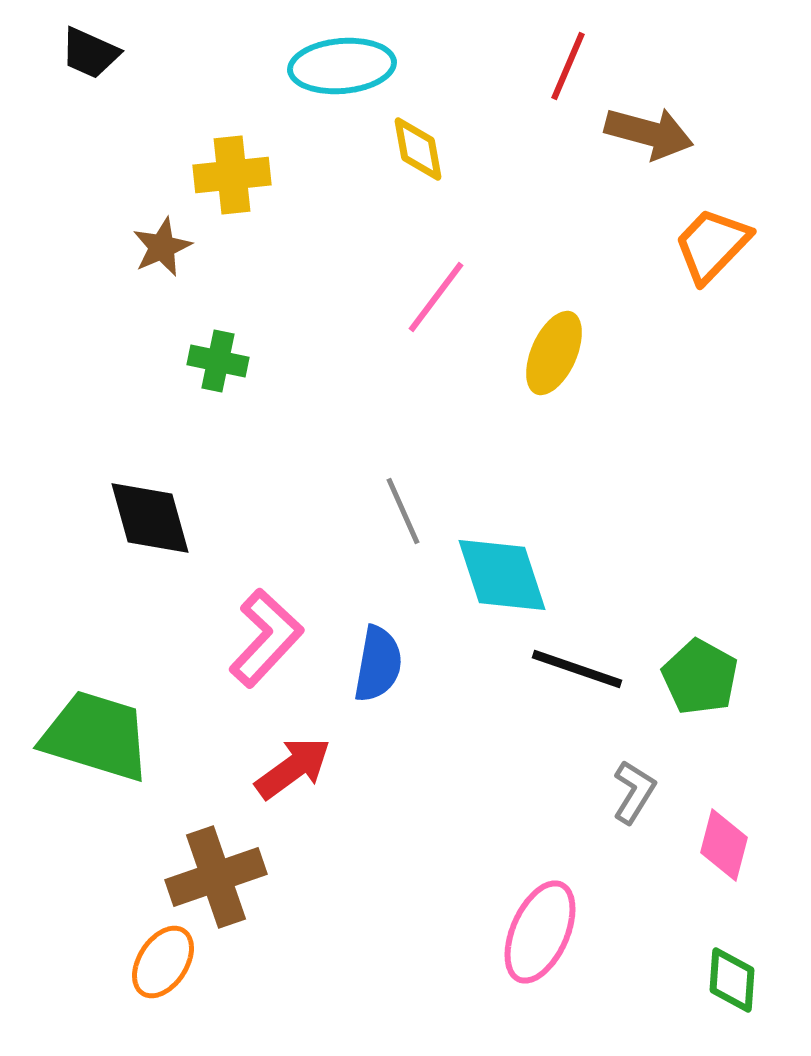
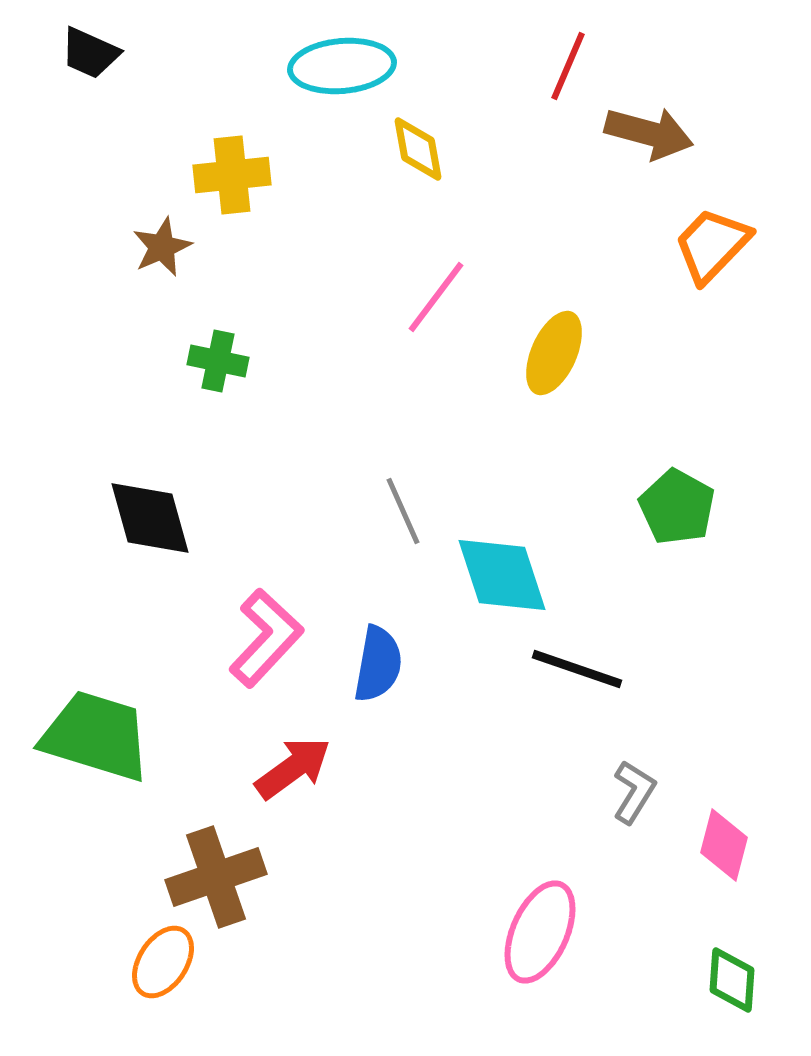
green pentagon: moved 23 px left, 170 px up
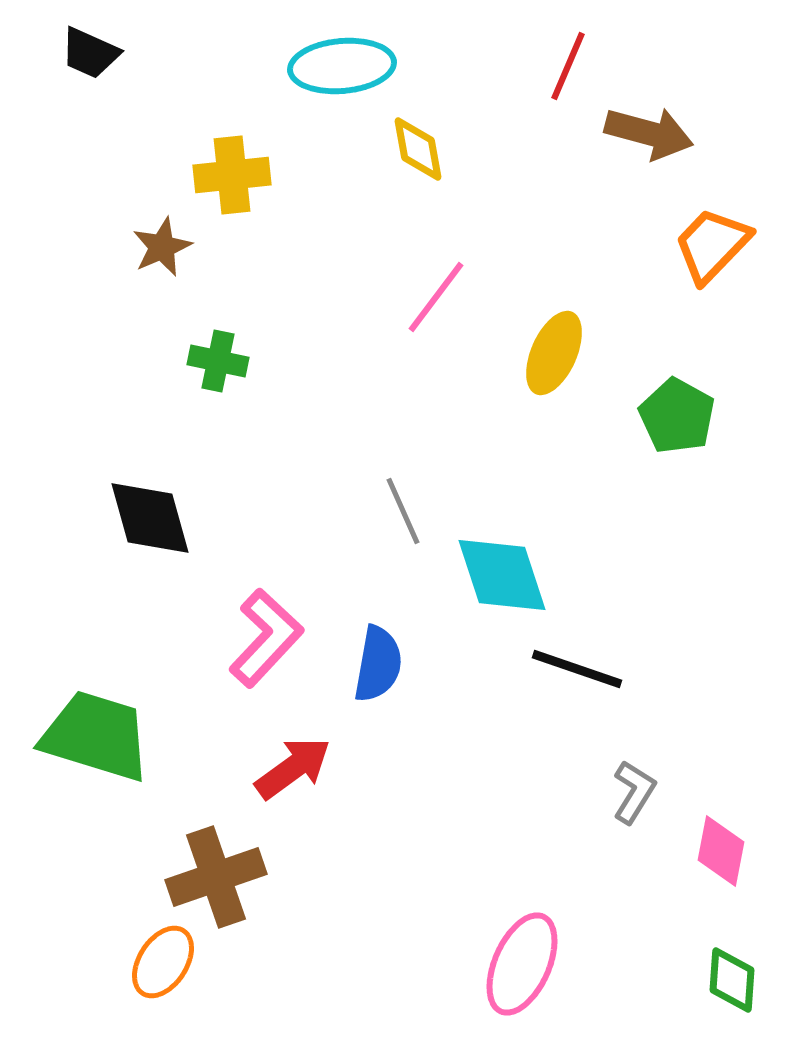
green pentagon: moved 91 px up
pink diamond: moved 3 px left, 6 px down; rotated 4 degrees counterclockwise
pink ellipse: moved 18 px left, 32 px down
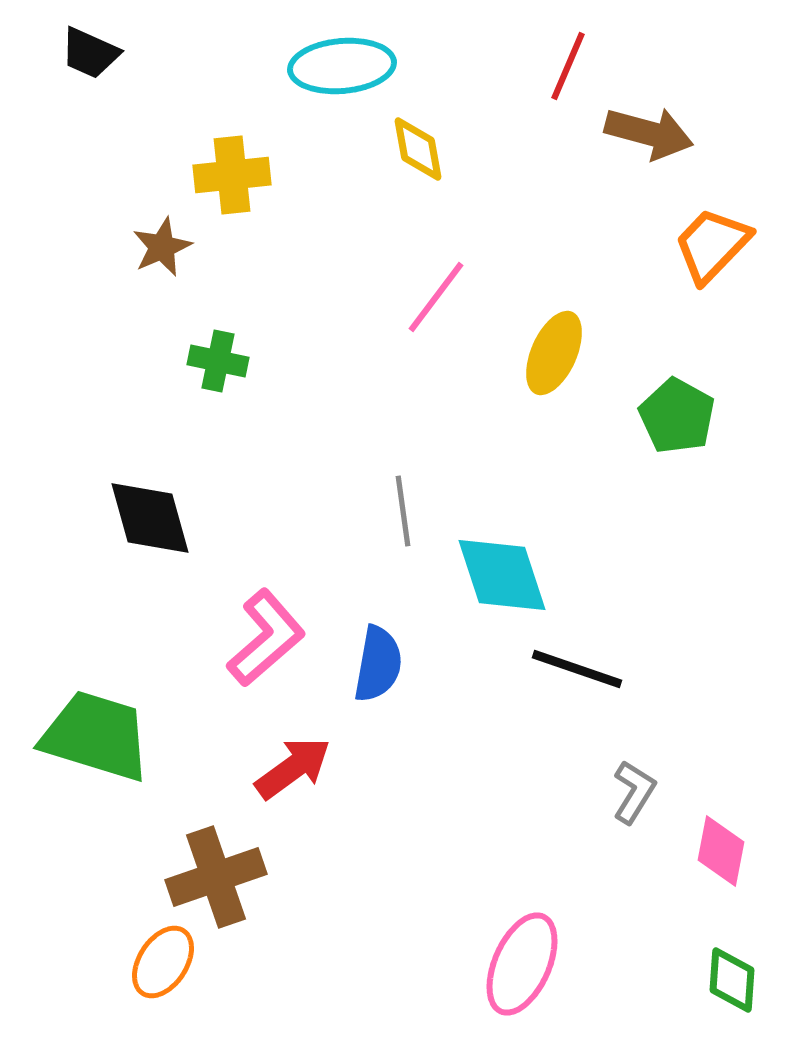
gray line: rotated 16 degrees clockwise
pink L-shape: rotated 6 degrees clockwise
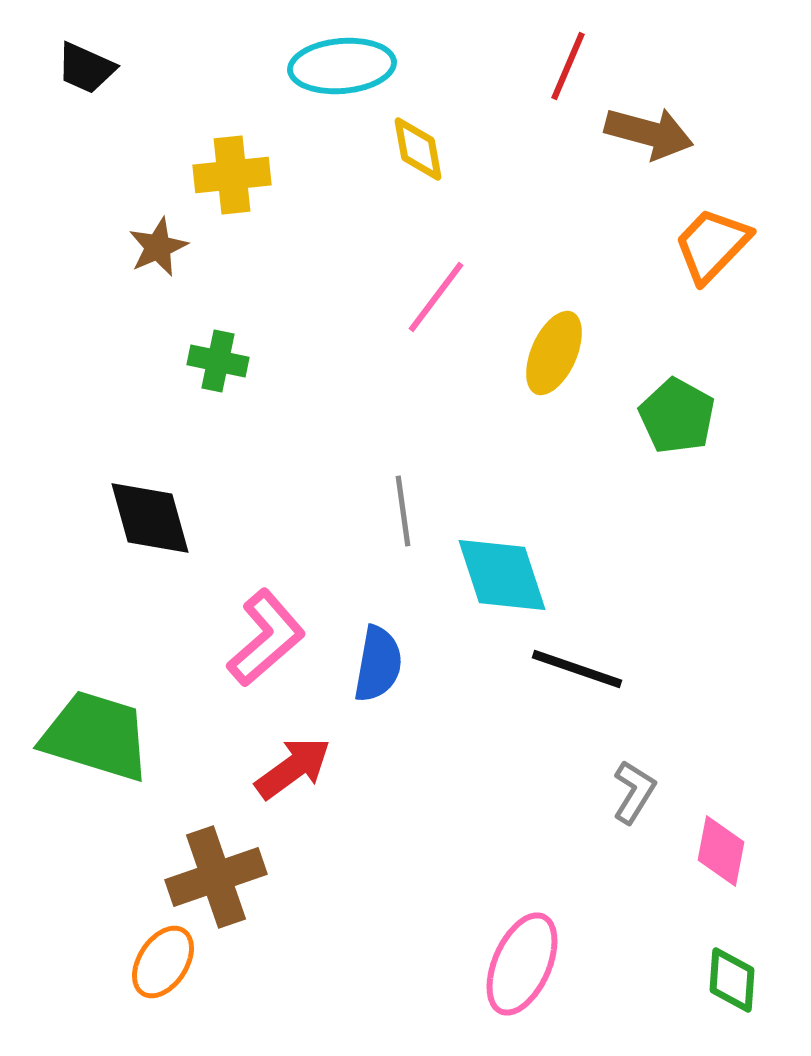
black trapezoid: moved 4 px left, 15 px down
brown star: moved 4 px left
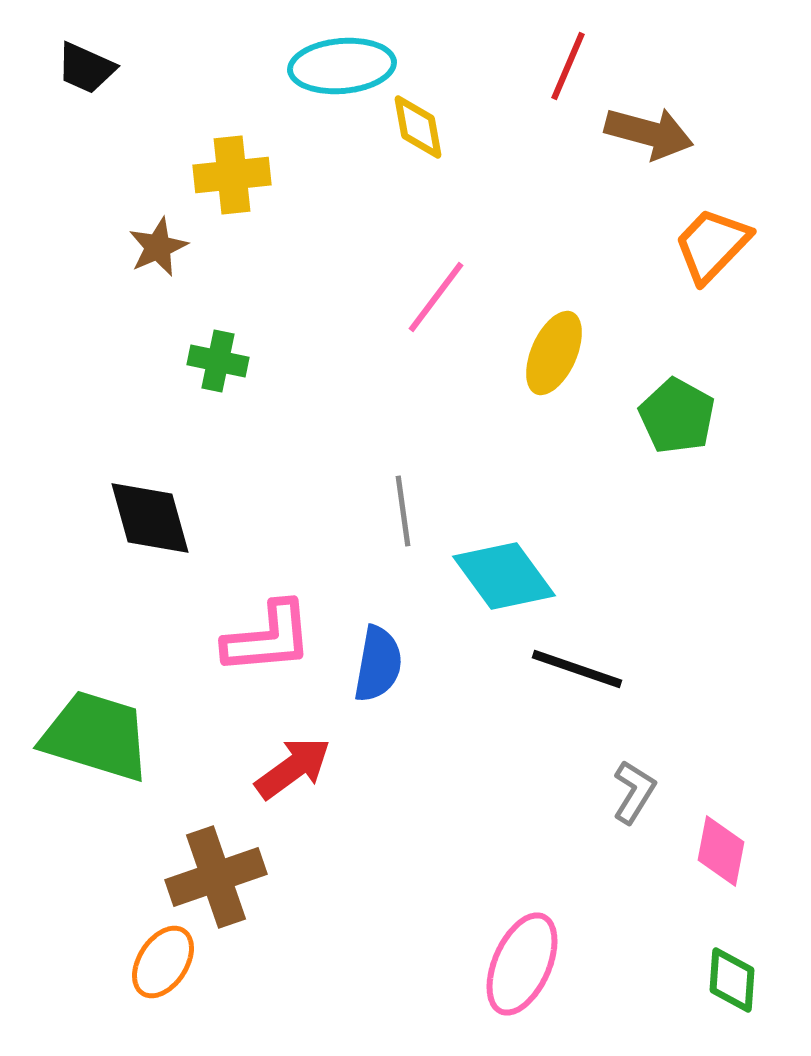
yellow diamond: moved 22 px up
cyan diamond: moved 2 px right, 1 px down; rotated 18 degrees counterclockwise
pink L-shape: moved 2 px right; rotated 36 degrees clockwise
